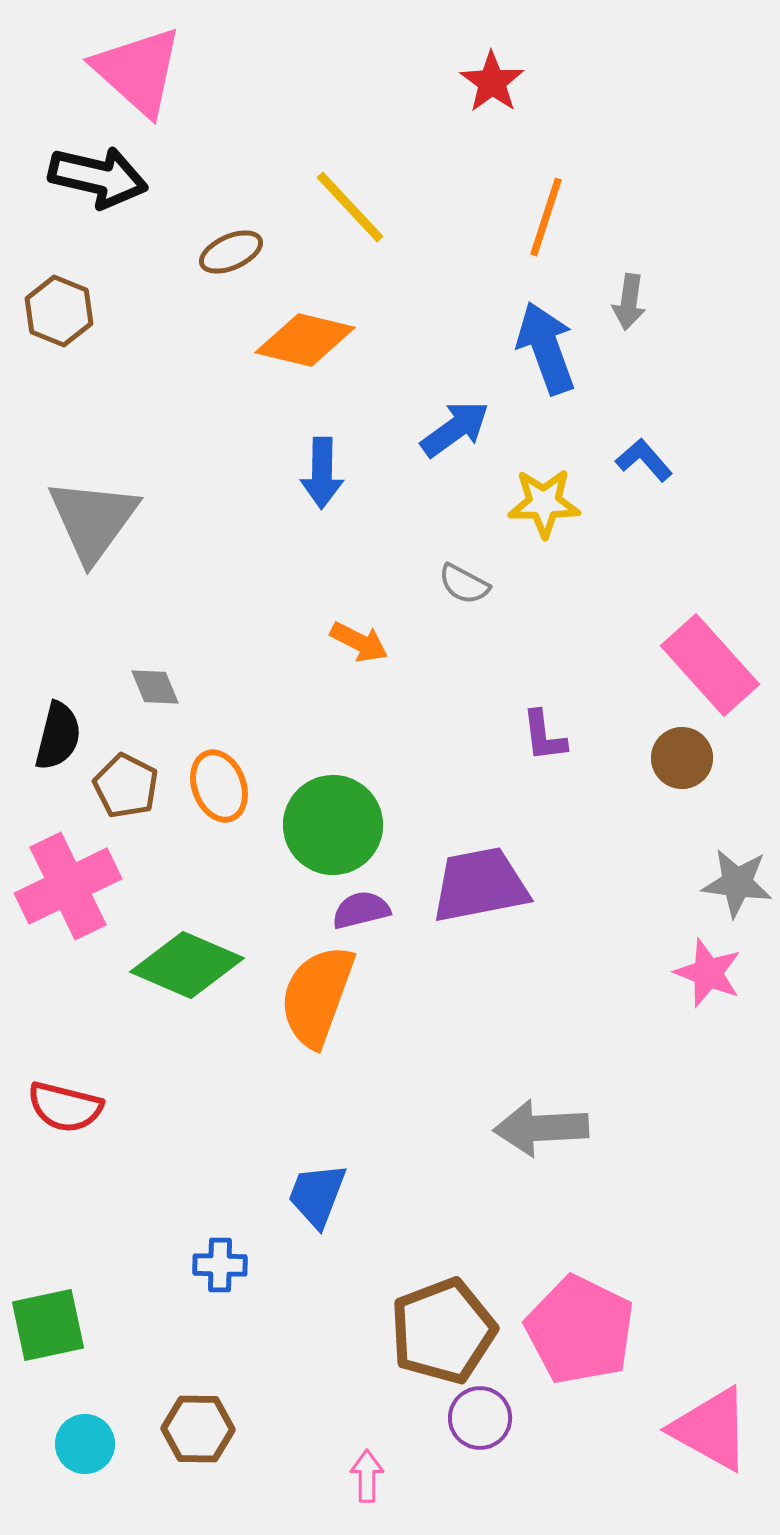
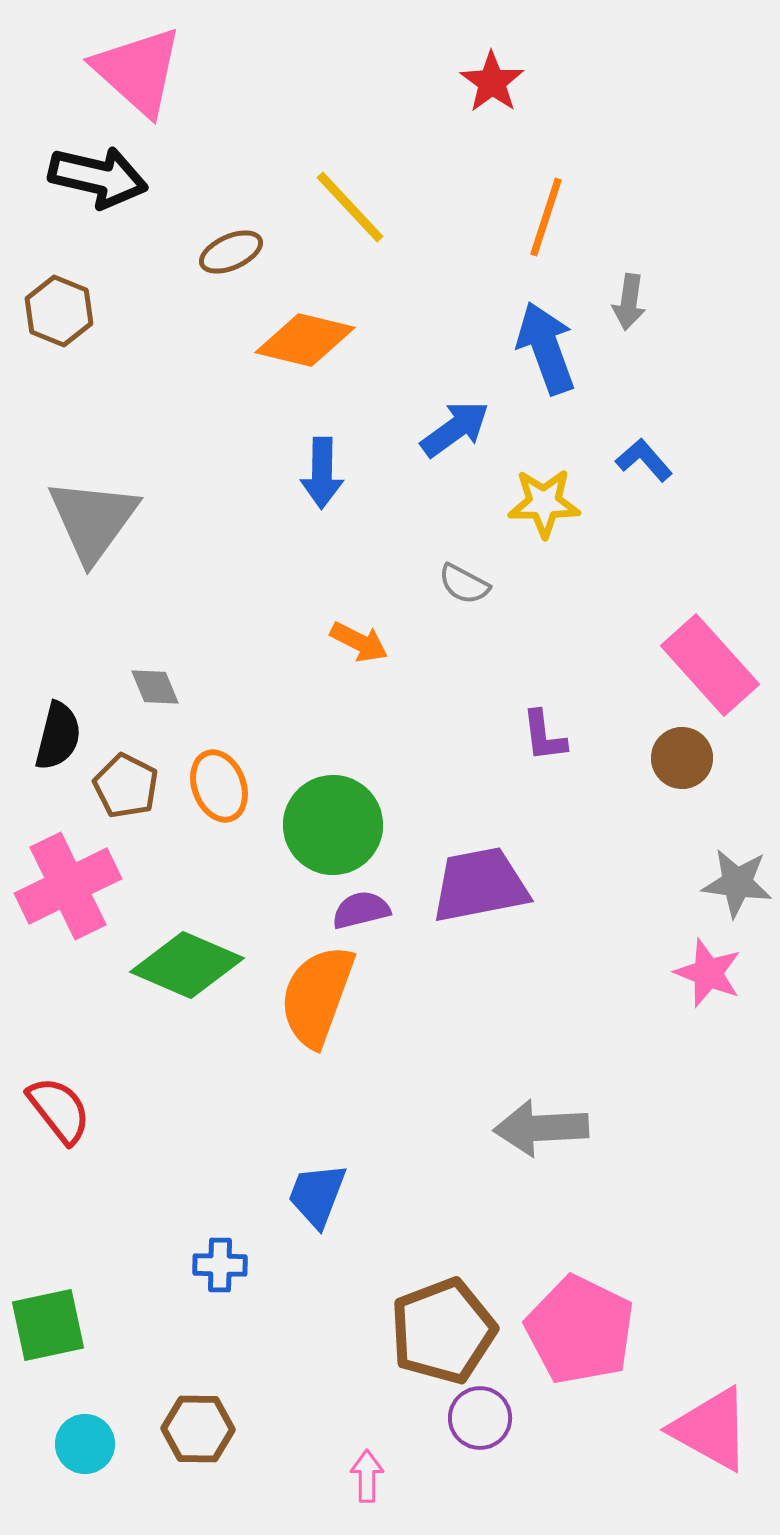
red semicircle at (65, 1107): moved 6 px left, 3 px down; rotated 142 degrees counterclockwise
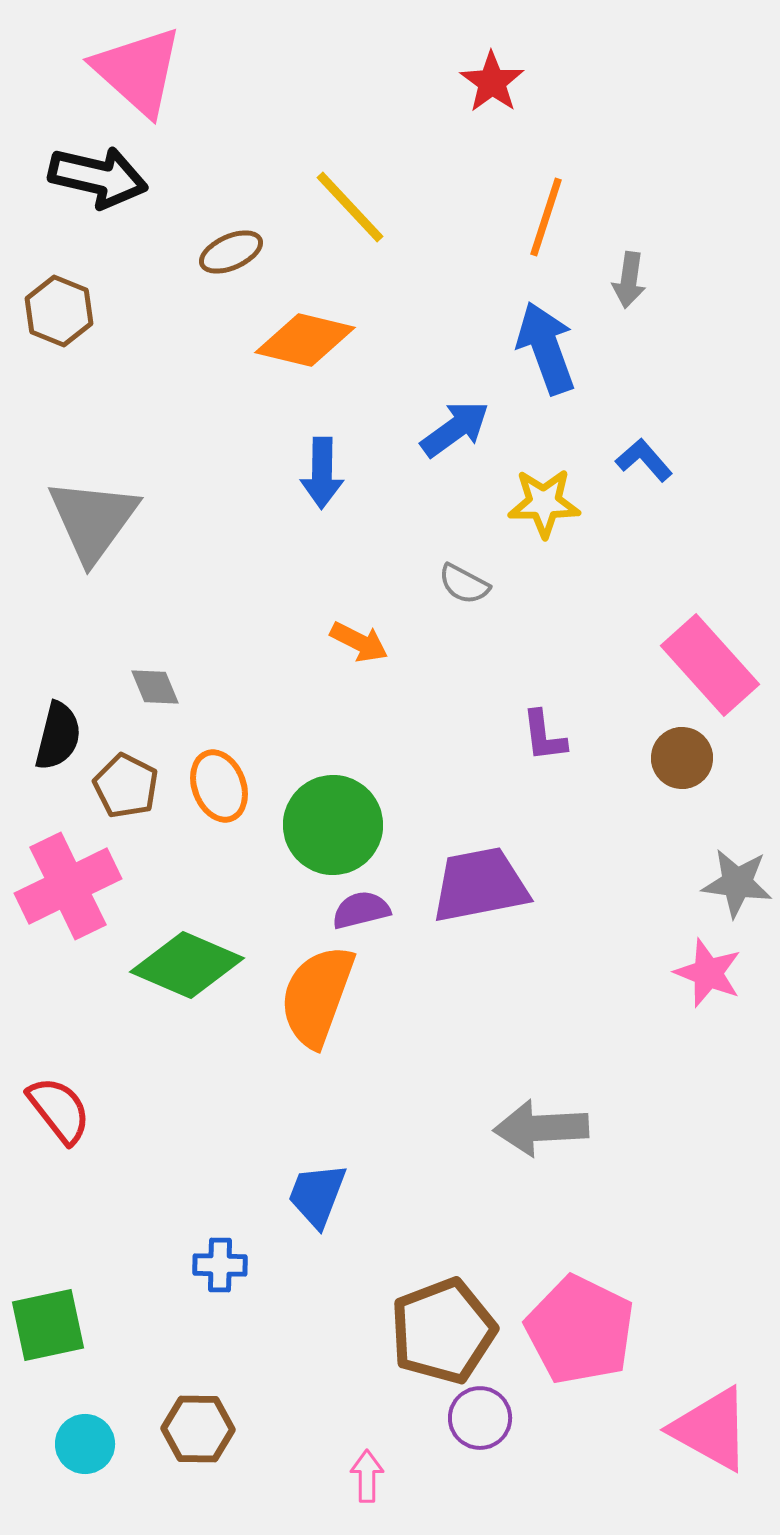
gray arrow at (629, 302): moved 22 px up
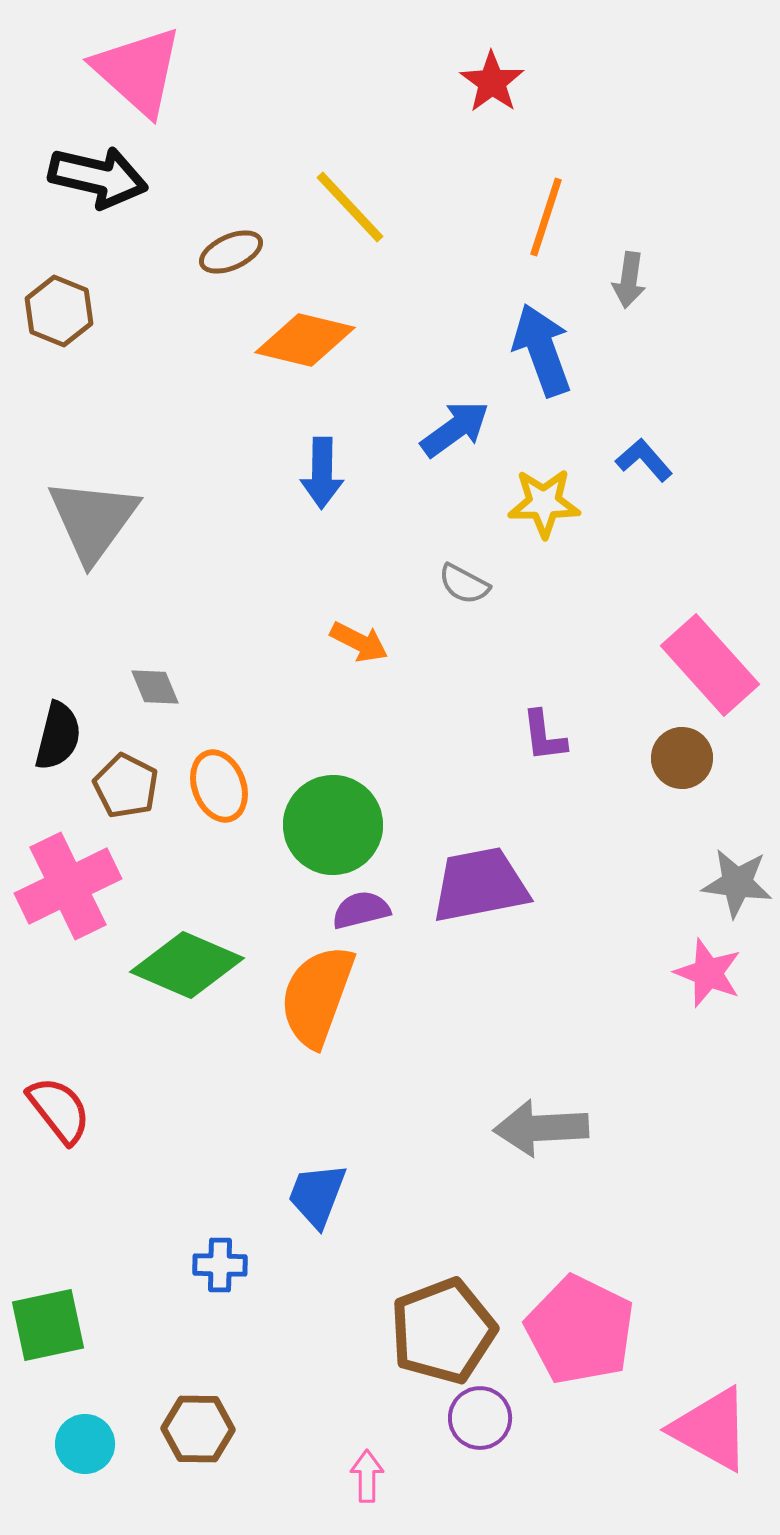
blue arrow at (546, 348): moved 4 px left, 2 px down
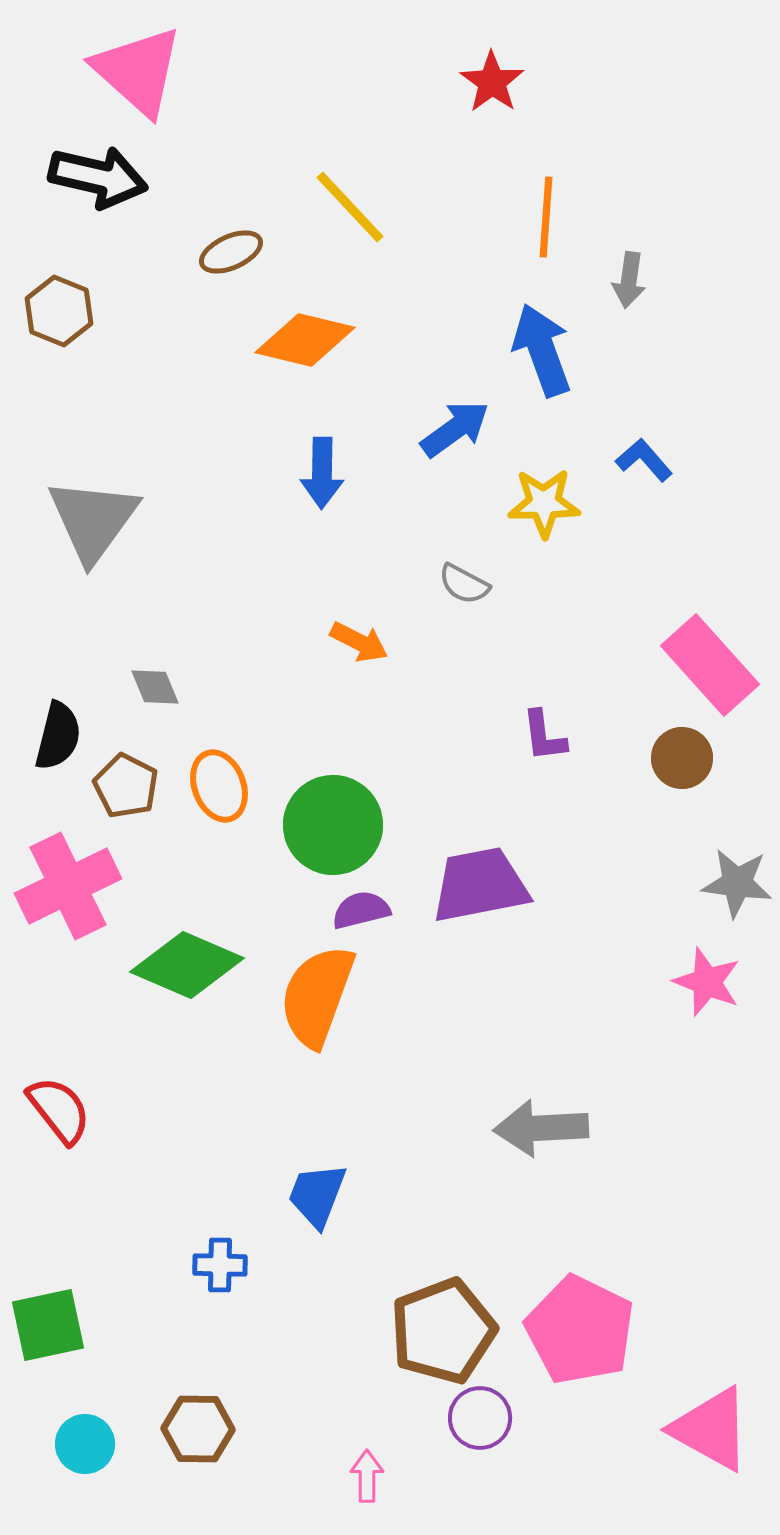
orange line at (546, 217): rotated 14 degrees counterclockwise
pink star at (708, 973): moved 1 px left, 9 px down
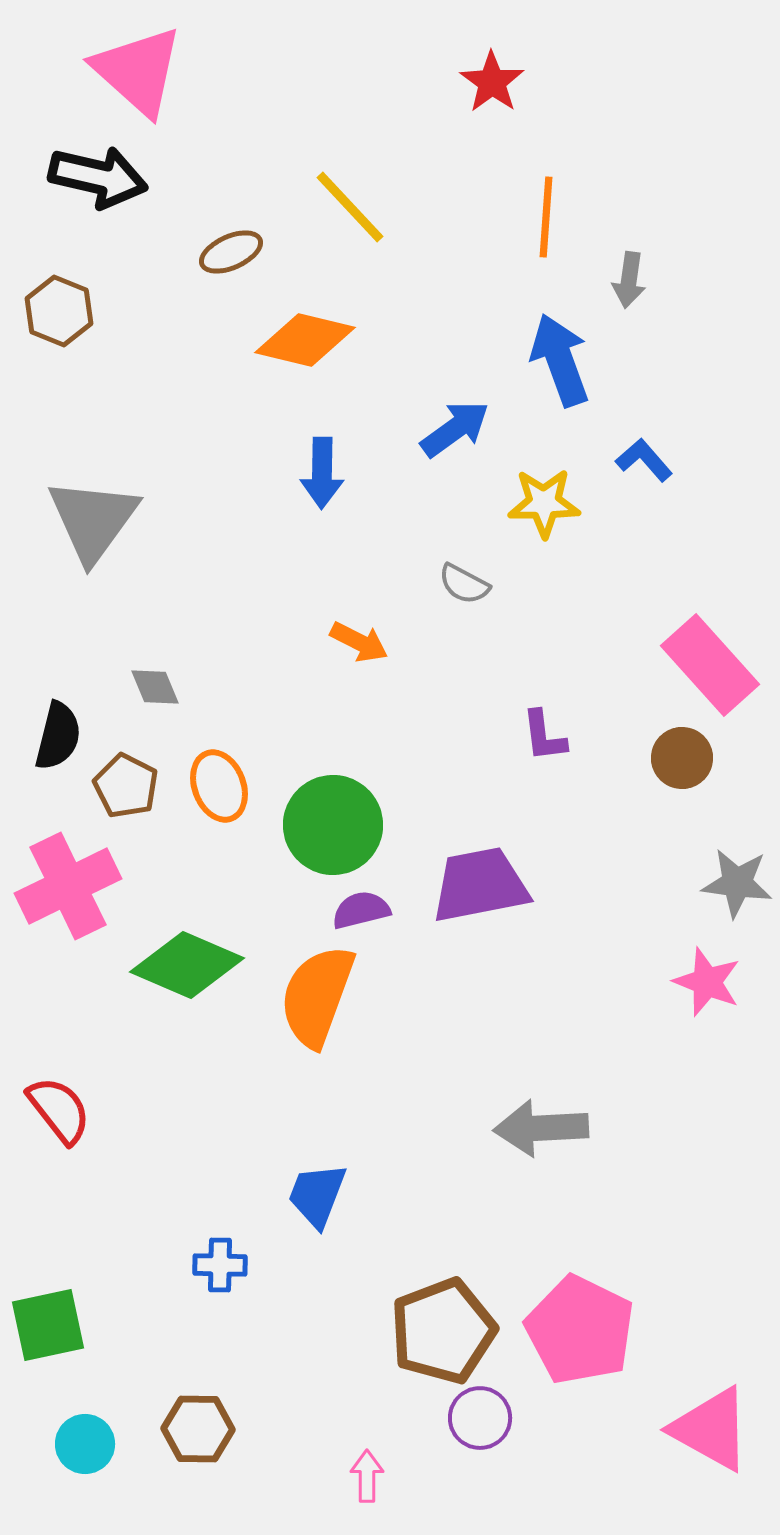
blue arrow at (542, 350): moved 18 px right, 10 px down
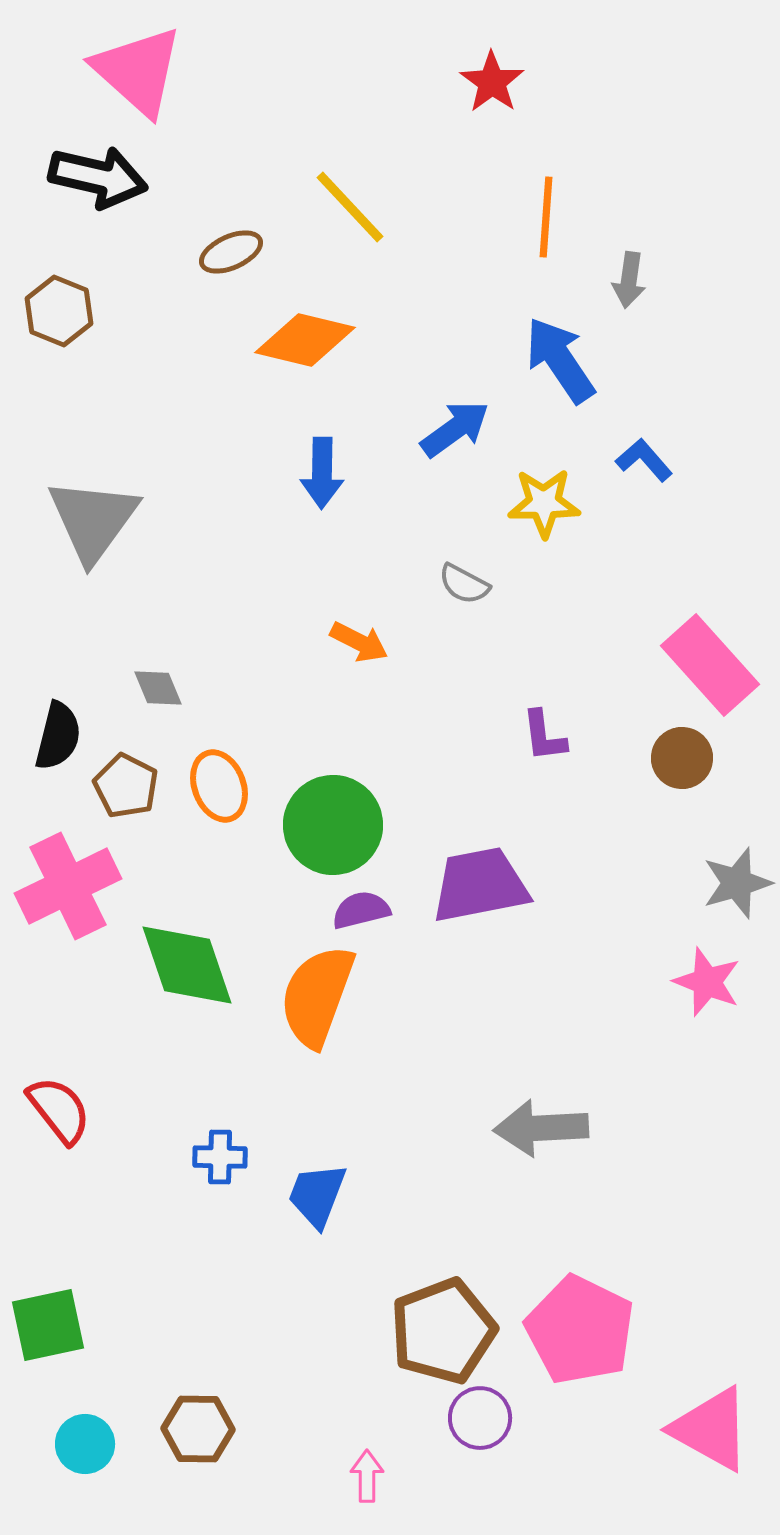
blue arrow at (560, 360): rotated 14 degrees counterclockwise
gray diamond at (155, 687): moved 3 px right, 1 px down
gray star at (737, 883): rotated 24 degrees counterclockwise
green diamond at (187, 965): rotated 48 degrees clockwise
blue cross at (220, 1265): moved 108 px up
